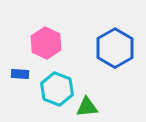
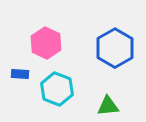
green triangle: moved 21 px right, 1 px up
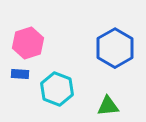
pink hexagon: moved 18 px left; rotated 16 degrees clockwise
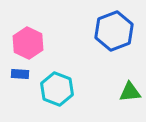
pink hexagon: rotated 16 degrees counterclockwise
blue hexagon: moved 1 px left, 17 px up; rotated 9 degrees clockwise
green triangle: moved 22 px right, 14 px up
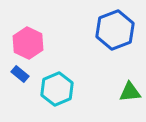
blue hexagon: moved 1 px right, 1 px up
blue rectangle: rotated 36 degrees clockwise
cyan hexagon: rotated 16 degrees clockwise
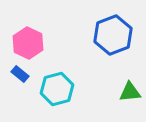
blue hexagon: moved 2 px left, 5 px down
cyan hexagon: rotated 8 degrees clockwise
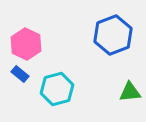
pink hexagon: moved 2 px left, 1 px down
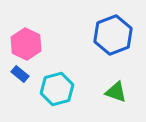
green triangle: moved 14 px left; rotated 25 degrees clockwise
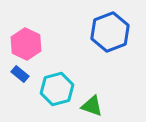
blue hexagon: moved 3 px left, 3 px up
green triangle: moved 24 px left, 14 px down
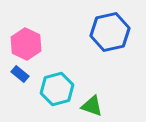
blue hexagon: rotated 9 degrees clockwise
